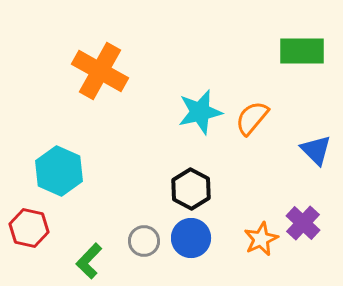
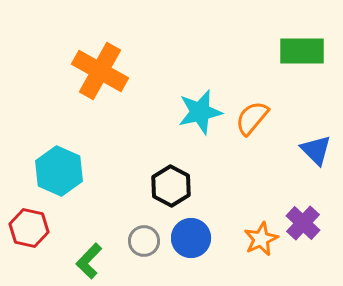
black hexagon: moved 20 px left, 3 px up
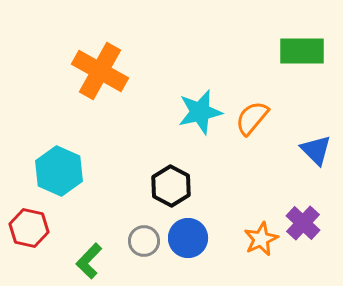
blue circle: moved 3 px left
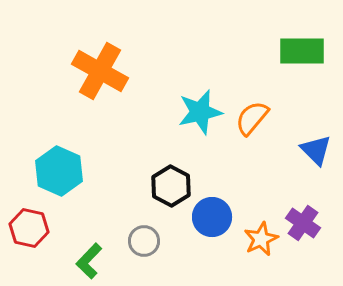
purple cross: rotated 8 degrees counterclockwise
blue circle: moved 24 px right, 21 px up
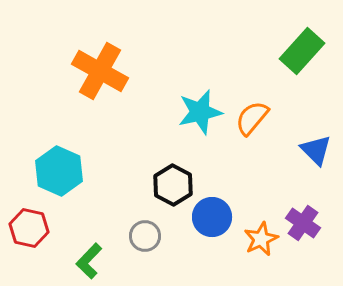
green rectangle: rotated 48 degrees counterclockwise
black hexagon: moved 2 px right, 1 px up
gray circle: moved 1 px right, 5 px up
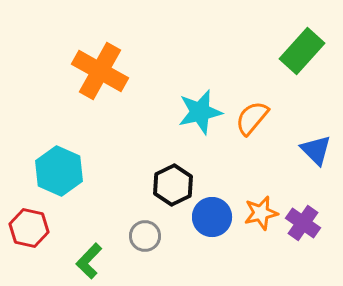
black hexagon: rotated 6 degrees clockwise
orange star: moved 26 px up; rotated 12 degrees clockwise
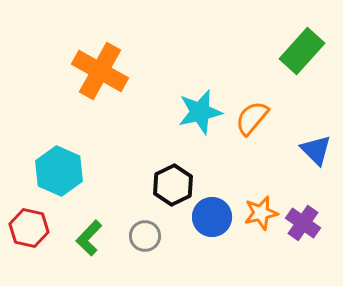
green L-shape: moved 23 px up
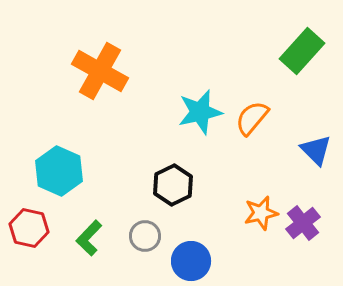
blue circle: moved 21 px left, 44 px down
purple cross: rotated 16 degrees clockwise
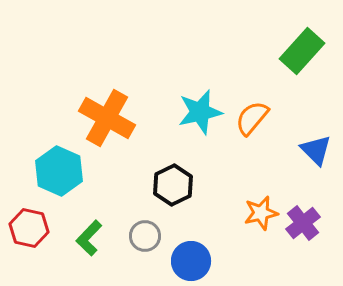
orange cross: moved 7 px right, 47 px down
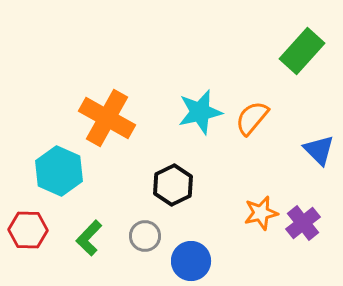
blue triangle: moved 3 px right
red hexagon: moved 1 px left, 2 px down; rotated 12 degrees counterclockwise
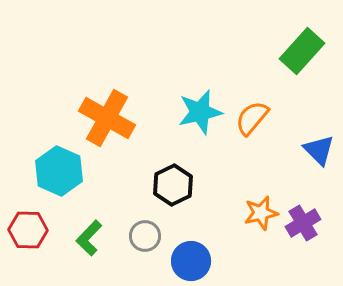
purple cross: rotated 8 degrees clockwise
